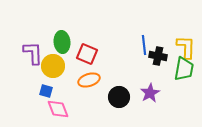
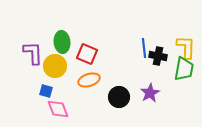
blue line: moved 3 px down
yellow circle: moved 2 px right
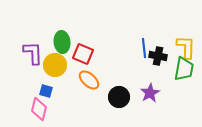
red square: moved 4 px left
yellow circle: moved 1 px up
orange ellipse: rotated 60 degrees clockwise
pink diamond: moved 19 px left; rotated 35 degrees clockwise
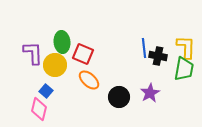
blue square: rotated 24 degrees clockwise
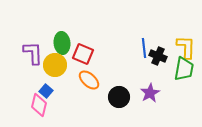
green ellipse: moved 1 px down
black cross: rotated 12 degrees clockwise
pink diamond: moved 4 px up
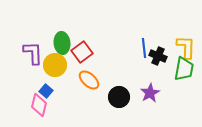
red square: moved 1 px left, 2 px up; rotated 30 degrees clockwise
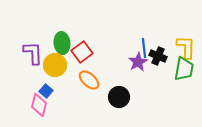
purple star: moved 12 px left, 31 px up
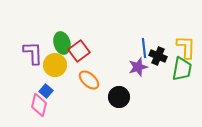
green ellipse: rotated 10 degrees counterclockwise
red square: moved 3 px left, 1 px up
purple star: moved 5 px down; rotated 12 degrees clockwise
green trapezoid: moved 2 px left
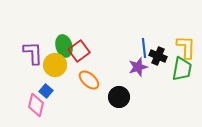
green ellipse: moved 2 px right, 3 px down
pink diamond: moved 3 px left
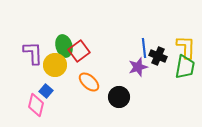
green trapezoid: moved 3 px right, 2 px up
orange ellipse: moved 2 px down
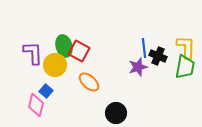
red square: rotated 25 degrees counterclockwise
black circle: moved 3 px left, 16 px down
